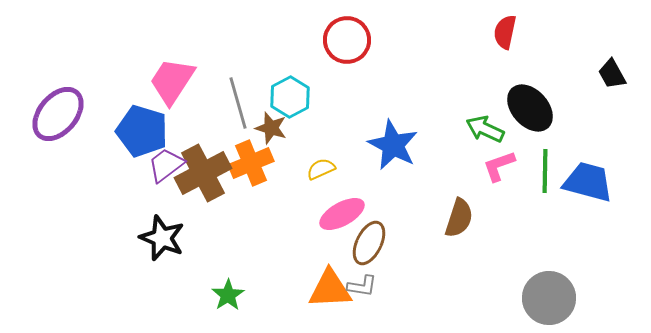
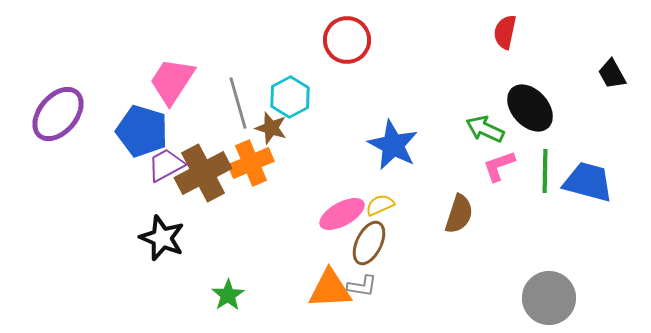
purple trapezoid: rotated 9 degrees clockwise
yellow semicircle: moved 59 px right, 36 px down
brown semicircle: moved 4 px up
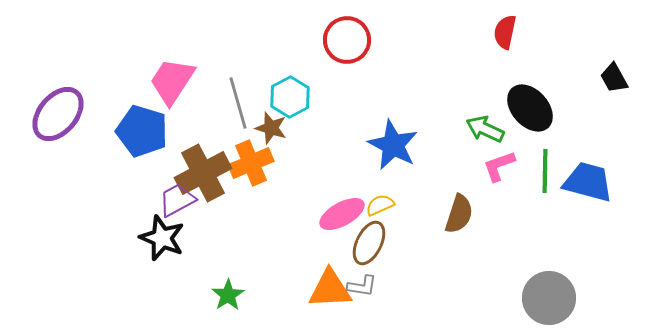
black trapezoid: moved 2 px right, 4 px down
purple trapezoid: moved 11 px right, 35 px down
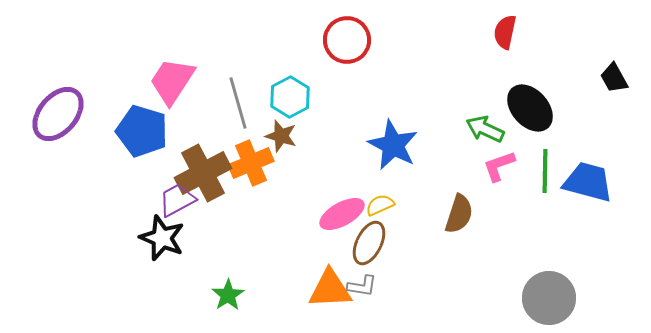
brown star: moved 10 px right, 8 px down
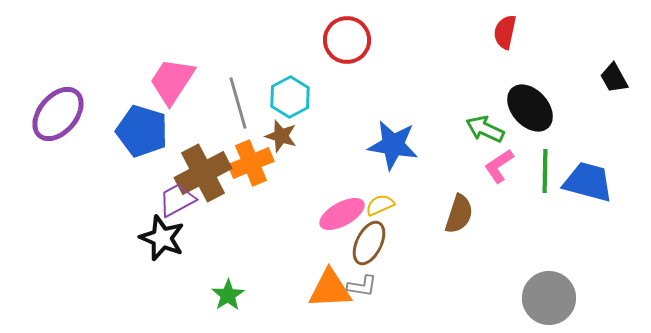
blue star: rotated 18 degrees counterclockwise
pink L-shape: rotated 15 degrees counterclockwise
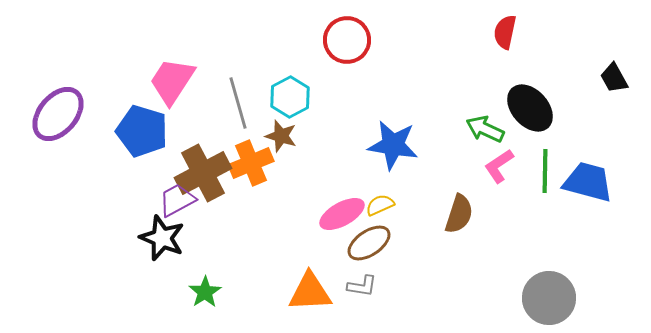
brown ellipse: rotated 30 degrees clockwise
orange triangle: moved 20 px left, 3 px down
green star: moved 23 px left, 3 px up
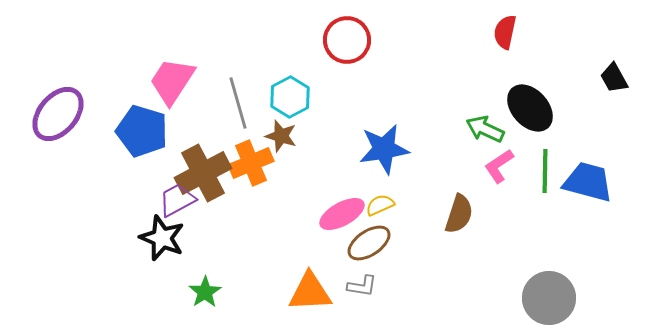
blue star: moved 9 px left, 4 px down; rotated 18 degrees counterclockwise
